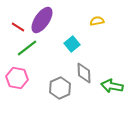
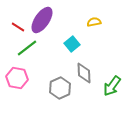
yellow semicircle: moved 3 px left, 1 px down
green arrow: rotated 65 degrees counterclockwise
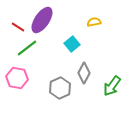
gray diamond: rotated 30 degrees clockwise
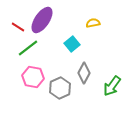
yellow semicircle: moved 1 px left, 1 px down
green line: moved 1 px right
pink hexagon: moved 16 px right, 1 px up
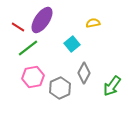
pink hexagon: rotated 20 degrees counterclockwise
